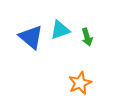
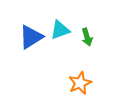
blue triangle: rotated 48 degrees clockwise
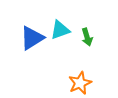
blue triangle: moved 1 px right, 1 px down
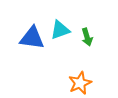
blue triangle: rotated 40 degrees clockwise
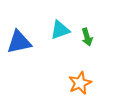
blue triangle: moved 13 px left, 4 px down; rotated 20 degrees counterclockwise
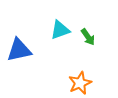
green arrow: moved 1 px right; rotated 18 degrees counterclockwise
blue triangle: moved 8 px down
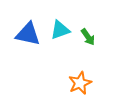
blue triangle: moved 9 px right, 16 px up; rotated 24 degrees clockwise
